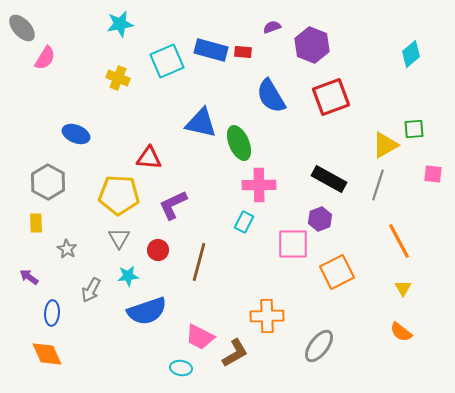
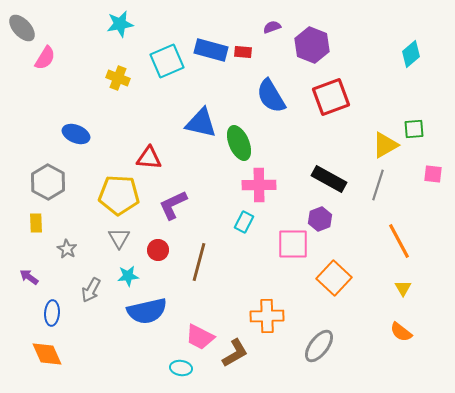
orange square at (337, 272): moved 3 px left, 6 px down; rotated 20 degrees counterclockwise
blue semicircle at (147, 311): rotated 6 degrees clockwise
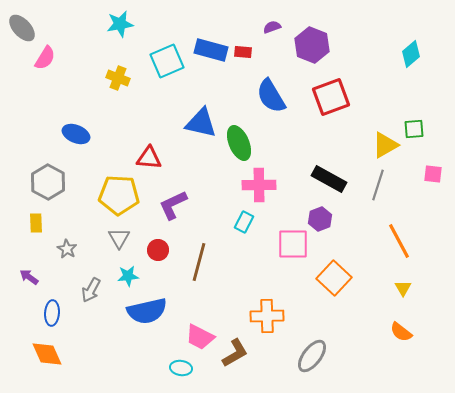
gray ellipse at (319, 346): moved 7 px left, 10 px down
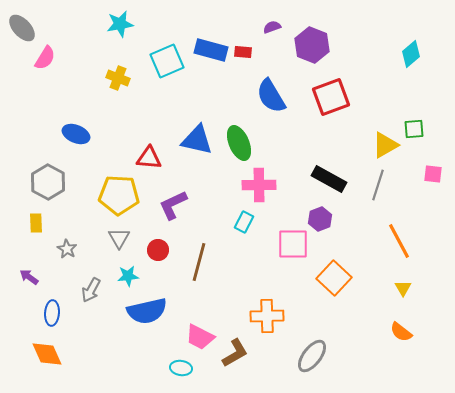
blue triangle at (201, 123): moved 4 px left, 17 px down
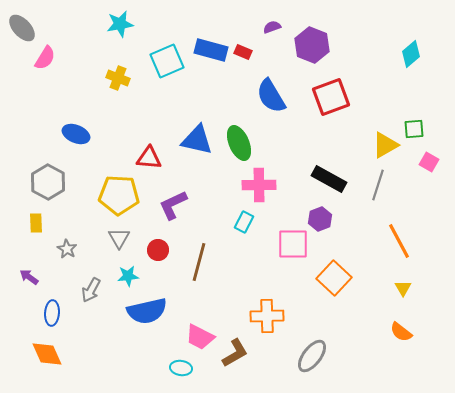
red rectangle at (243, 52): rotated 18 degrees clockwise
pink square at (433, 174): moved 4 px left, 12 px up; rotated 24 degrees clockwise
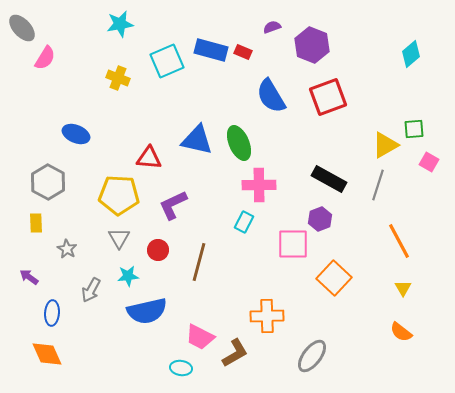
red square at (331, 97): moved 3 px left
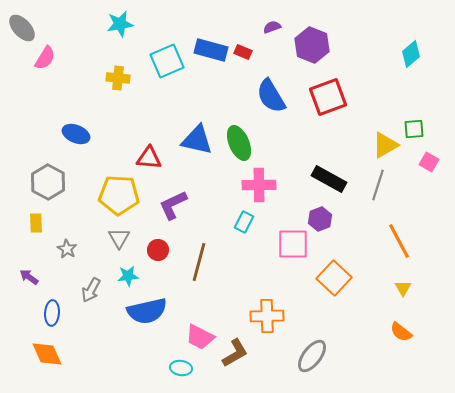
yellow cross at (118, 78): rotated 15 degrees counterclockwise
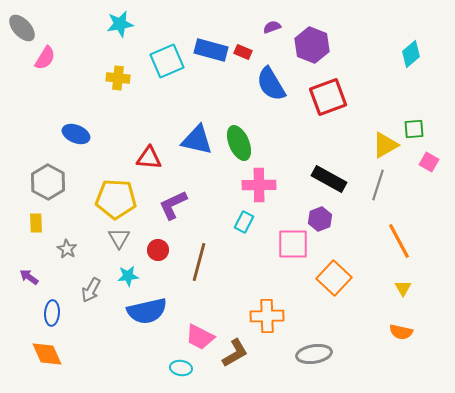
blue semicircle at (271, 96): moved 12 px up
yellow pentagon at (119, 195): moved 3 px left, 4 px down
orange semicircle at (401, 332): rotated 25 degrees counterclockwise
gray ellipse at (312, 356): moved 2 px right, 2 px up; rotated 44 degrees clockwise
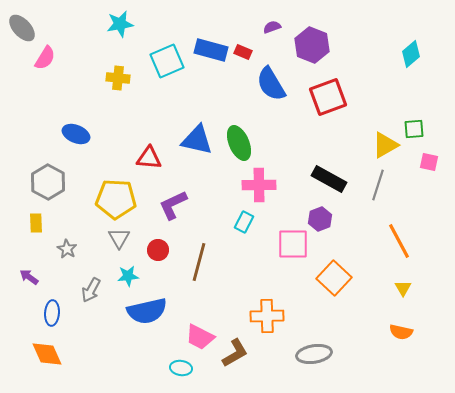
pink square at (429, 162): rotated 18 degrees counterclockwise
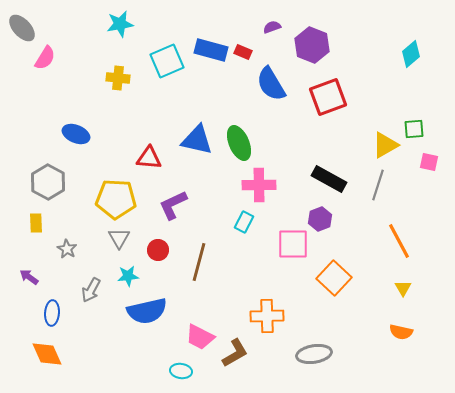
cyan ellipse at (181, 368): moved 3 px down
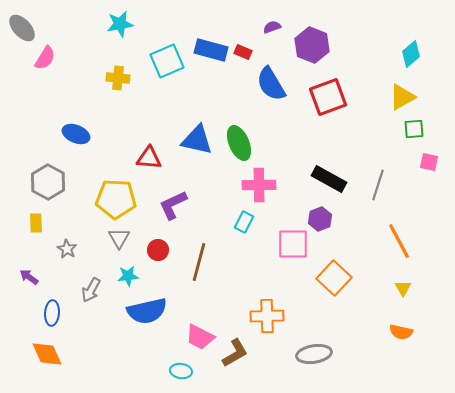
yellow triangle at (385, 145): moved 17 px right, 48 px up
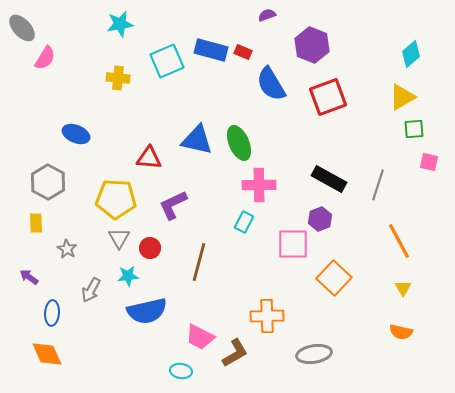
purple semicircle at (272, 27): moved 5 px left, 12 px up
red circle at (158, 250): moved 8 px left, 2 px up
